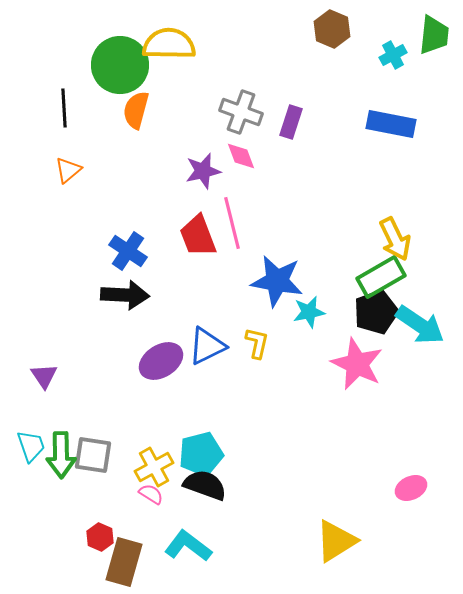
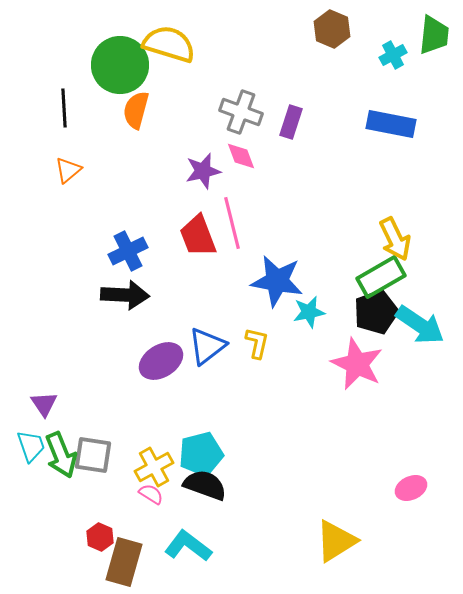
yellow semicircle: rotated 16 degrees clockwise
blue cross: rotated 30 degrees clockwise
blue triangle: rotated 12 degrees counterclockwise
purple triangle: moved 28 px down
green arrow: rotated 21 degrees counterclockwise
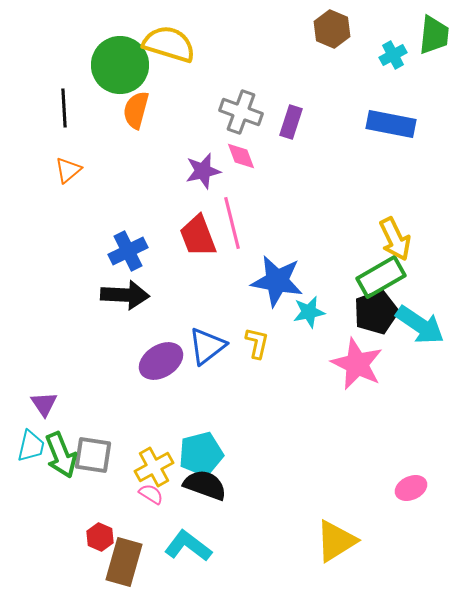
cyan trapezoid: rotated 32 degrees clockwise
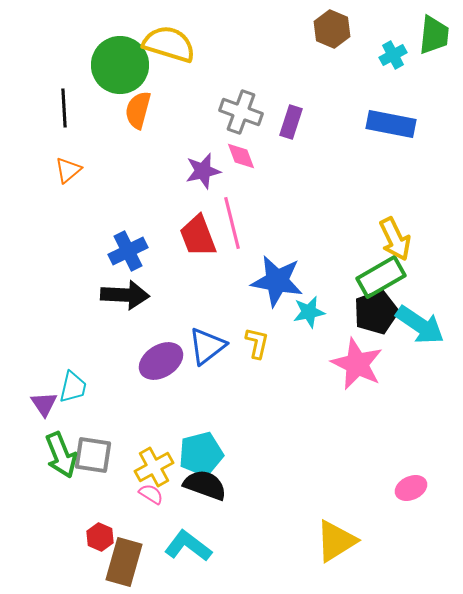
orange semicircle: moved 2 px right
cyan trapezoid: moved 42 px right, 59 px up
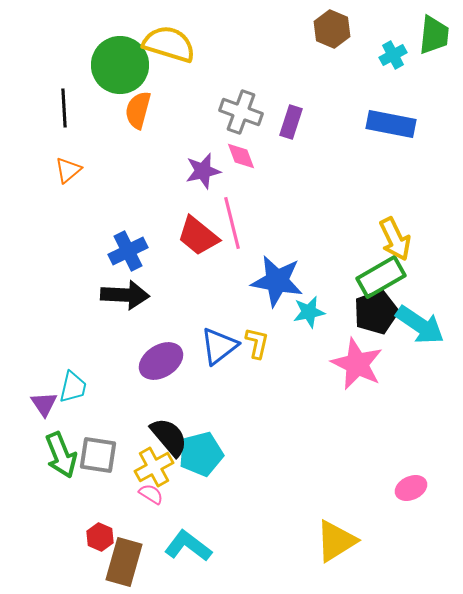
red trapezoid: rotated 30 degrees counterclockwise
blue triangle: moved 12 px right
gray square: moved 5 px right
black semicircle: moved 36 px left, 48 px up; rotated 30 degrees clockwise
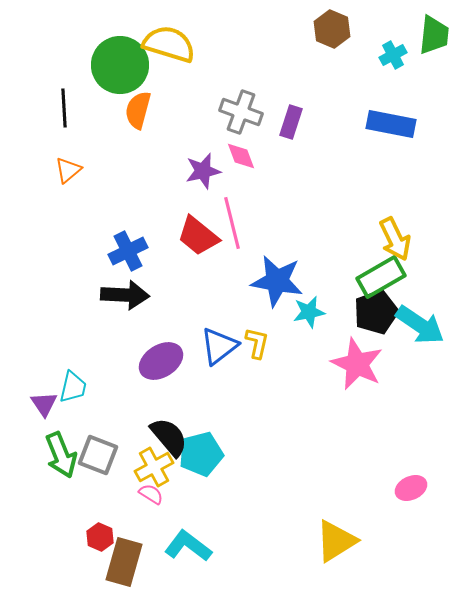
gray square: rotated 12 degrees clockwise
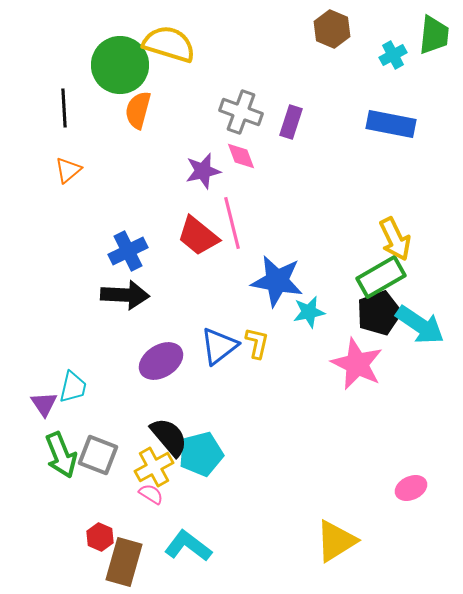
black pentagon: moved 3 px right, 1 px down
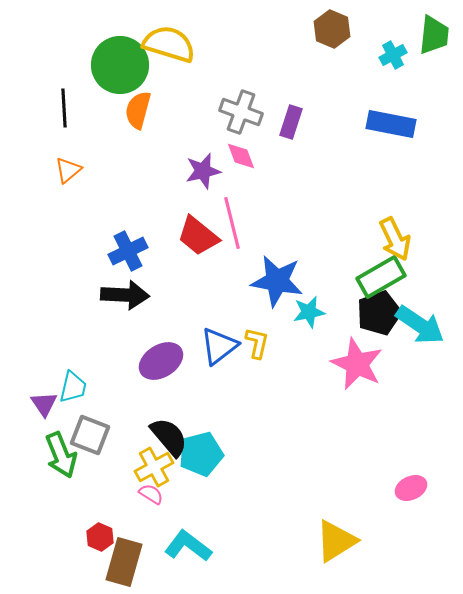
gray square: moved 8 px left, 20 px up
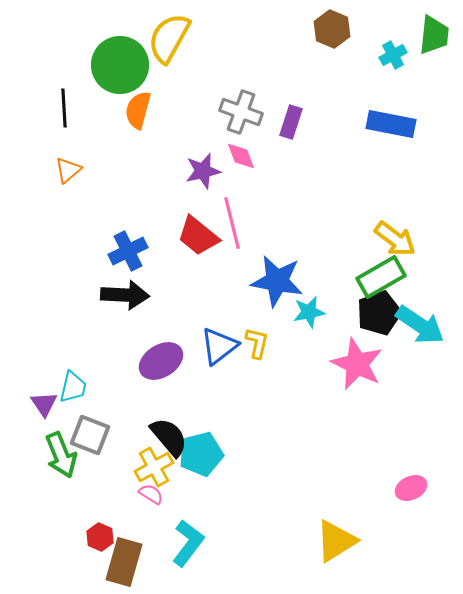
yellow semicircle: moved 6 px up; rotated 78 degrees counterclockwise
yellow arrow: rotated 27 degrees counterclockwise
cyan L-shape: moved 3 px up; rotated 90 degrees clockwise
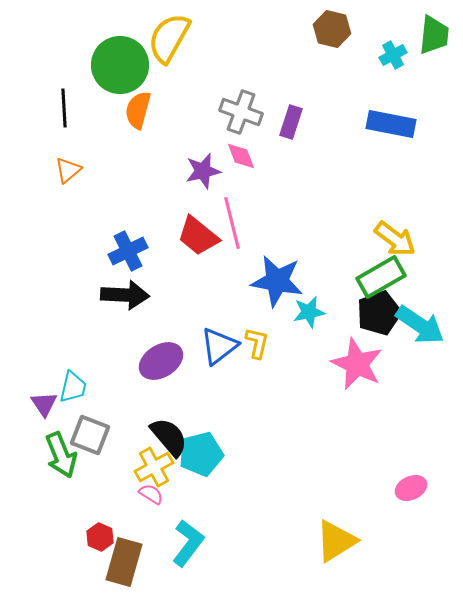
brown hexagon: rotated 9 degrees counterclockwise
